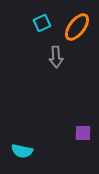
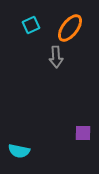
cyan square: moved 11 px left, 2 px down
orange ellipse: moved 7 px left, 1 px down
cyan semicircle: moved 3 px left
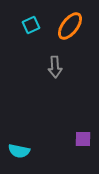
orange ellipse: moved 2 px up
gray arrow: moved 1 px left, 10 px down
purple square: moved 6 px down
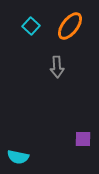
cyan square: moved 1 px down; rotated 24 degrees counterclockwise
gray arrow: moved 2 px right
cyan semicircle: moved 1 px left, 6 px down
